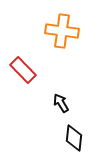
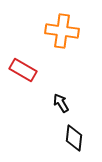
red rectangle: rotated 16 degrees counterclockwise
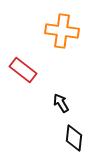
red rectangle: rotated 8 degrees clockwise
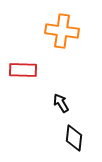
red rectangle: rotated 36 degrees counterclockwise
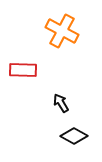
orange cross: rotated 20 degrees clockwise
black diamond: moved 2 px up; rotated 68 degrees counterclockwise
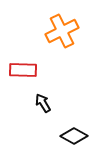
orange cross: rotated 36 degrees clockwise
black arrow: moved 18 px left
